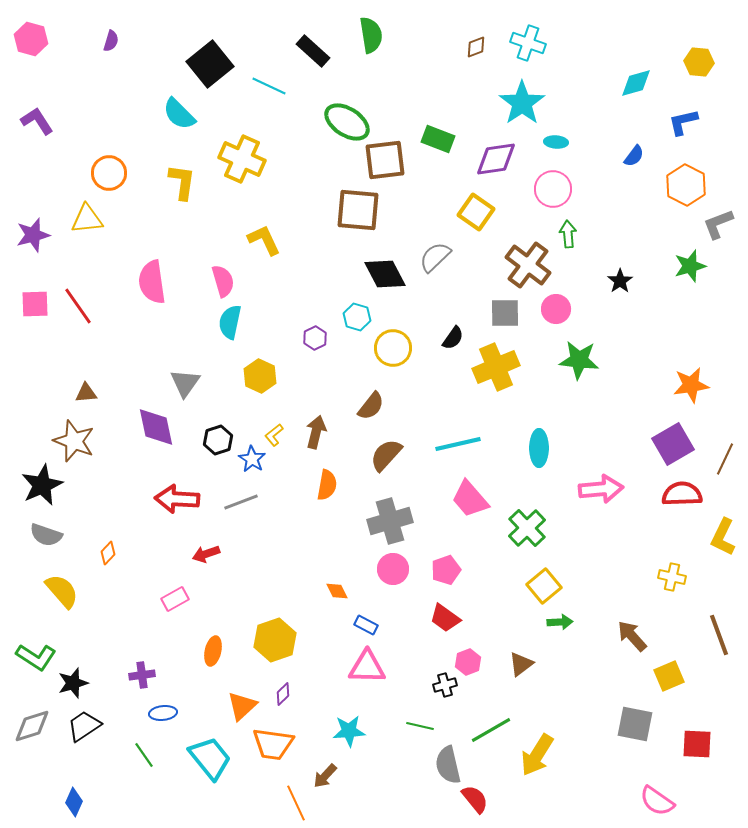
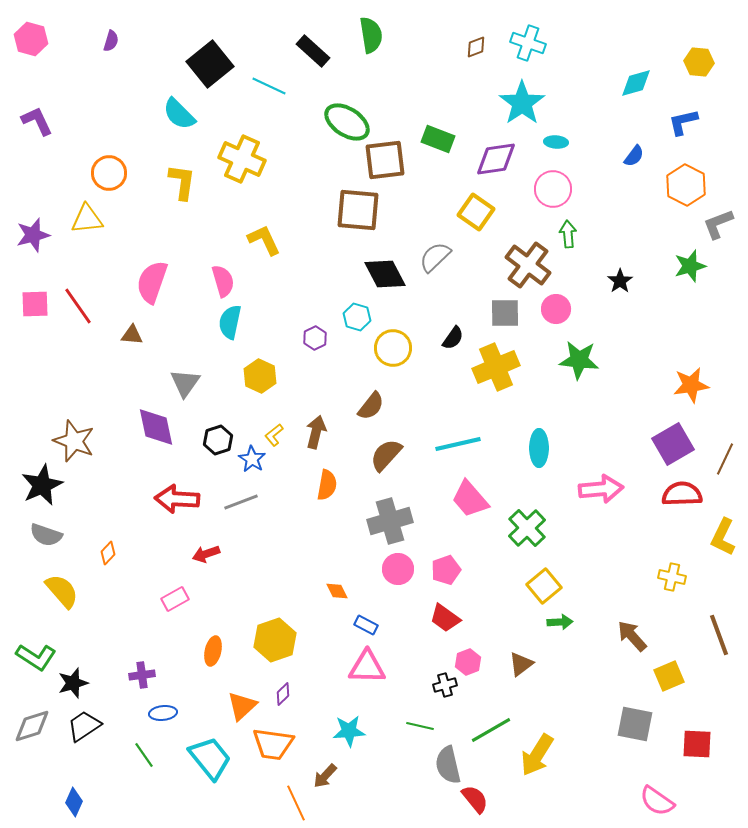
purple L-shape at (37, 121): rotated 8 degrees clockwise
pink semicircle at (152, 282): rotated 27 degrees clockwise
brown triangle at (86, 393): moved 46 px right, 58 px up; rotated 10 degrees clockwise
pink circle at (393, 569): moved 5 px right
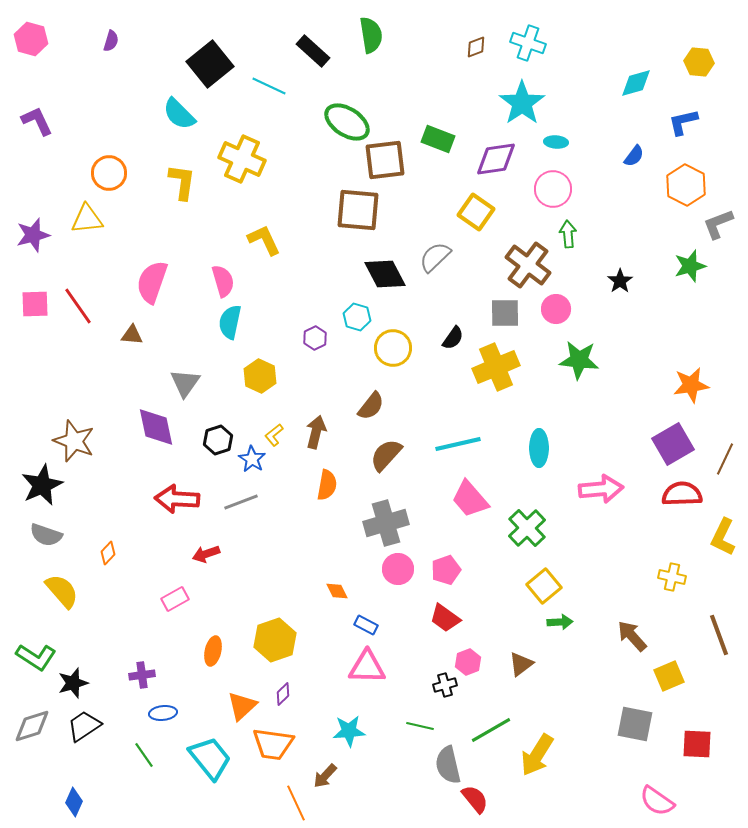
gray cross at (390, 521): moved 4 px left, 2 px down
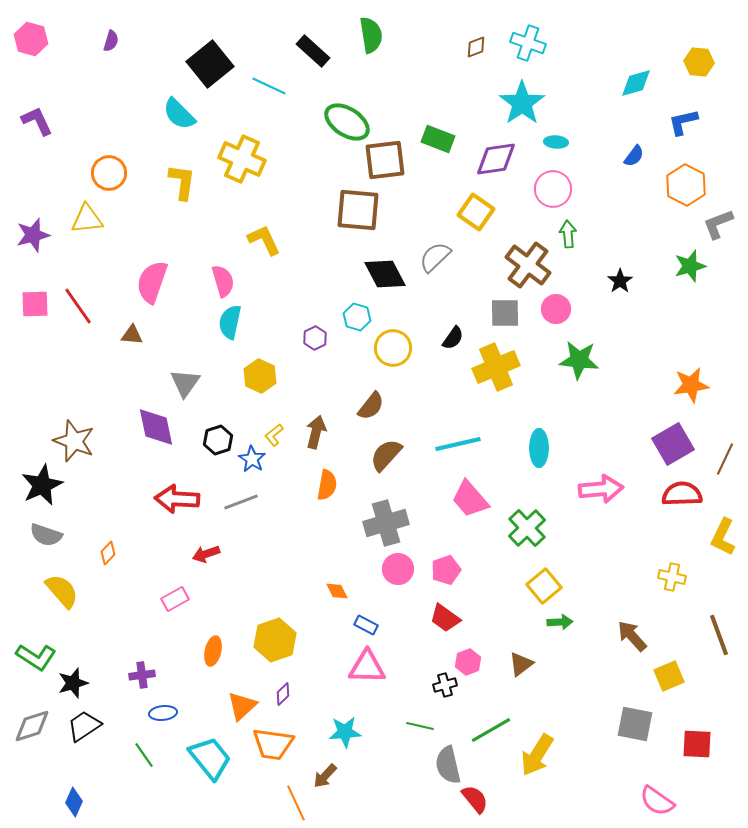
cyan star at (349, 731): moved 4 px left, 1 px down
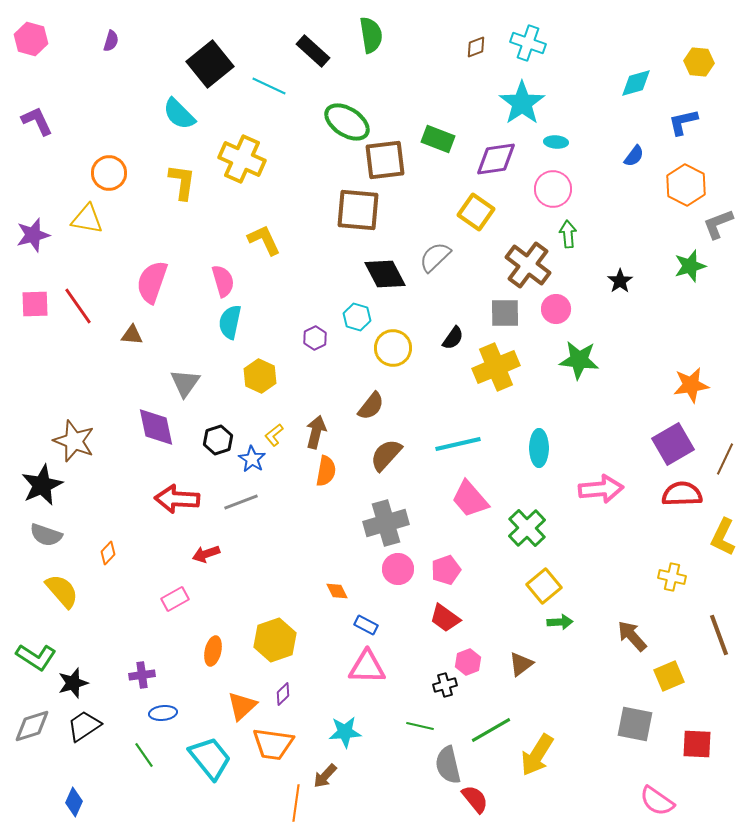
yellow triangle at (87, 219): rotated 16 degrees clockwise
orange semicircle at (327, 485): moved 1 px left, 14 px up
orange line at (296, 803): rotated 33 degrees clockwise
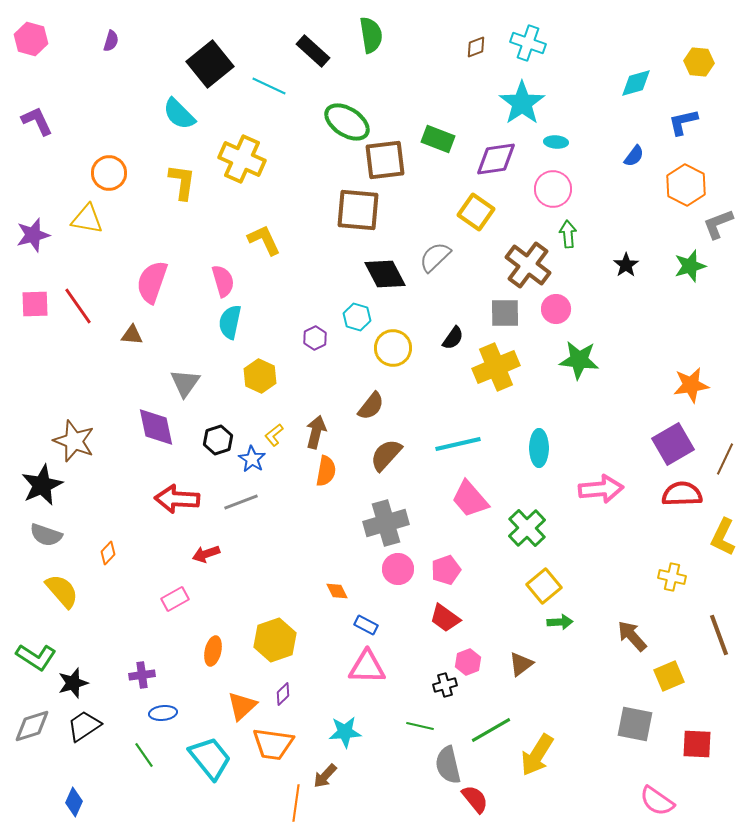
black star at (620, 281): moved 6 px right, 16 px up
